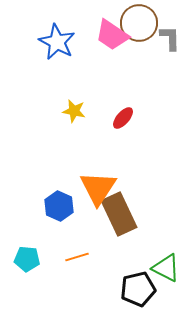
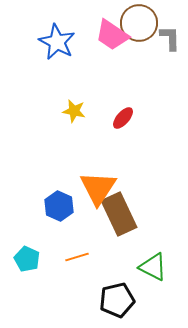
cyan pentagon: rotated 20 degrees clockwise
green triangle: moved 13 px left, 1 px up
black pentagon: moved 21 px left, 11 px down
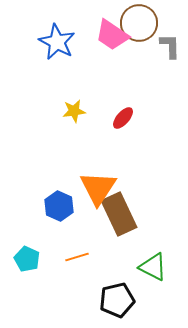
gray L-shape: moved 8 px down
yellow star: rotated 20 degrees counterclockwise
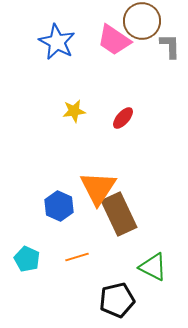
brown circle: moved 3 px right, 2 px up
pink trapezoid: moved 2 px right, 5 px down
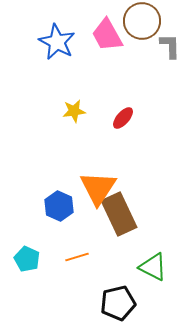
pink trapezoid: moved 7 px left, 5 px up; rotated 27 degrees clockwise
black pentagon: moved 1 px right, 3 px down
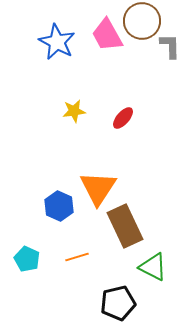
brown rectangle: moved 6 px right, 12 px down
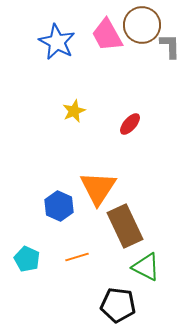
brown circle: moved 4 px down
yellow star: rotated 15 degrees counterclockwise
red ellipse: moved 7 px right, 6 px down
green triangle: moved 7 px left
black pentagon: moved 2 px down; rotated 20 degrees clockwise
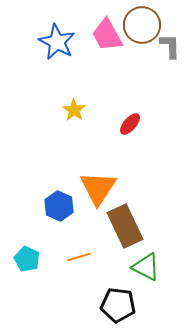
yellow star: moved 1 px up; rotated 15 degrees counterclockwise
orange line: moved 2 px right
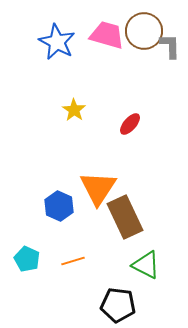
brown circle: moved 2 px right, 6 px down
pink trapezoid: rotated 135 degrees clockwise
brown rectangle: moved 9 px up
orange line: moved 6 px left, 4 px down
green triangle: moved 2 px up
